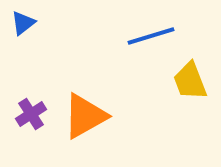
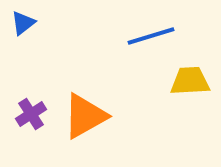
yellow trapezoid: rotated 108 degrees clockwise
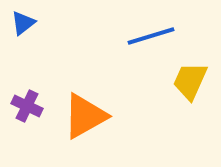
yellow trapezoid: rotated 63 degrees counterclockwise
purple cross: moved 4 px left, 8 px up; rotated 32 degrees counterclockwise
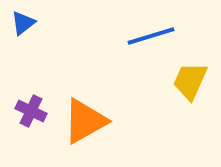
purple cross: moved 4 px right, 5 px down
orange triangle: moved 5 px down
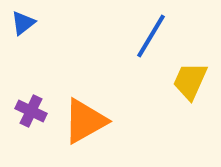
blue line: rotated 42 degrees counterclockwise
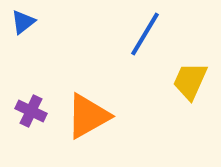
blue triangle: moved 1 px up
blue line: moved 6 px left, 2 px up
orange triangle: moved 3 px right, 5 px up
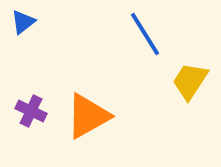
blue line: rotated 63 degrees counterclockwise
yellow trapezoid: rotated 9 degrees clockwise
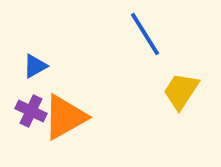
blue triangle: moved 12 px right, 44 px down; rotated 8 degrees clockwise
yellow trapezoid: moved 9 px left, 10 px down
orange triangle: moved 23 px left, 1 px down
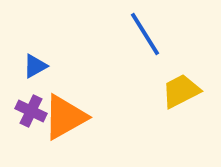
yellow trapezoid: rotated 30 degrees clockwise
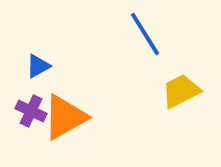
blue triangle: moved 3 px right
